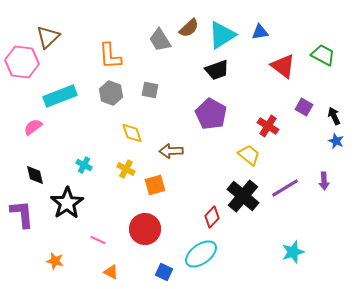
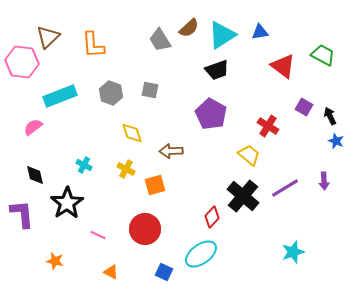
orange L-shape: moved 17 px left, 11 px up
black arrow: moved 4 px left
pink line: moved 5 px up
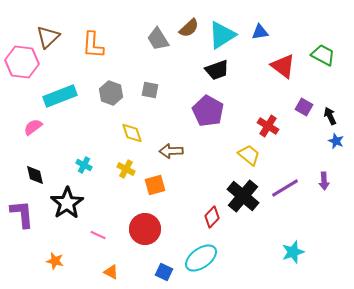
gray trapezoid: moved 2 px left, 1 px up
orange L-shape: rotated 8 degrees clockwise
purple pentagon: moved 3 px left, 3 px up
cyan ellipse: moved 4 px down
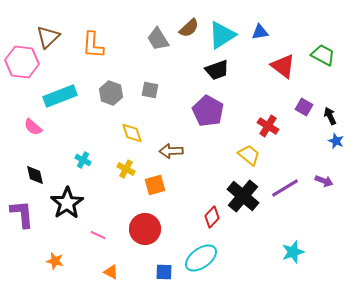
pink semicircle: rotated 102 degrees counterclockwise
cyan cross: moved 1 px left, 5 px up
purple arrow: rotated 66 degrees counterclockwise
blue square: rotated 24 degrees counterclockwise
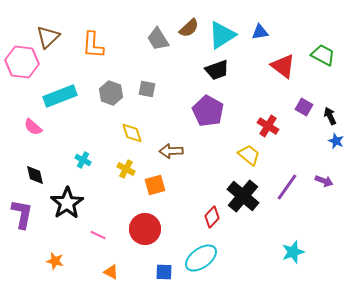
gray square: moved 3 px left, 1 px up
purple line: moved 2 px right, 1 px up; rotated 24 degrees counterclockwise
purple L-shape: rotated 16 degrees clockwise
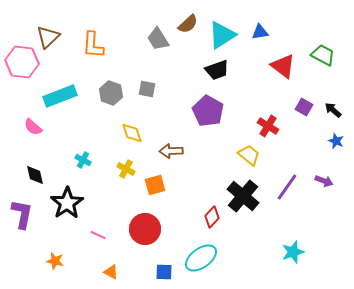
brown semicircle: moved 1 px left, 4 px up
black arrow: moved 3 px right, 6 px up; rotated 24 degrees counterclockwise
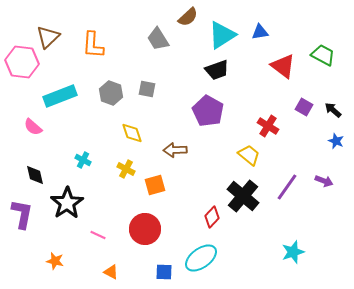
brown semicircle: moved 7 px up
brown arrow: moved 4 px right, 1 px up
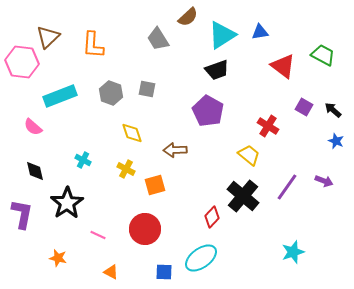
black diamond: moved 4 px up
orange star: moved 3 px right, 3 px up
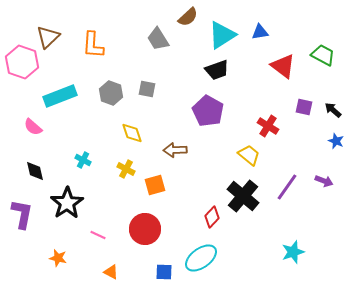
pink hexagon: rotated 12 degrees clockwise
purple square: rotated 18 degrees counterclockwise
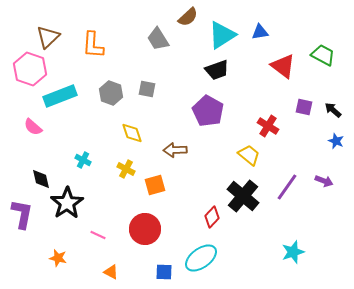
pink hexagon: moved 8 px right, 7 px down
black diamond: moved 6 px right, 8 px down
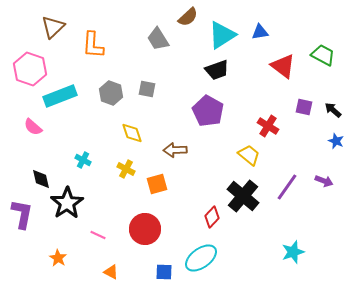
brown triangle: moved 5 px right, 10 px up
orange square: moved 2 px right, 1 px up
orange star: rotated 18 degrees clockwise
